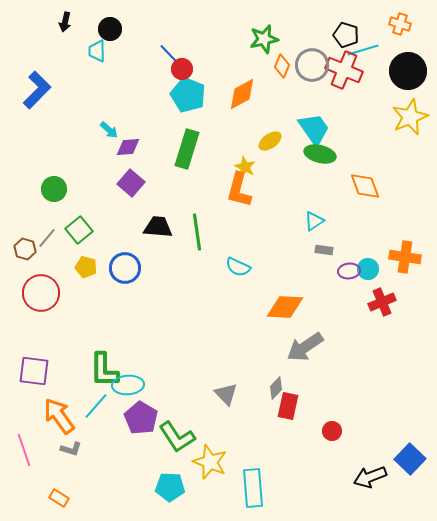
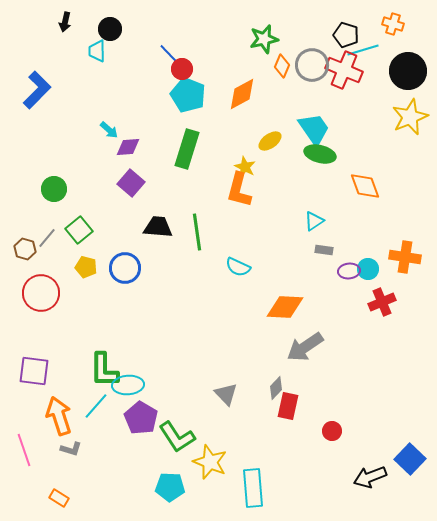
orange cross at (400, 24): moved 7 px left
orange arrow at (59, 416): rotated 18 degrees clockwise
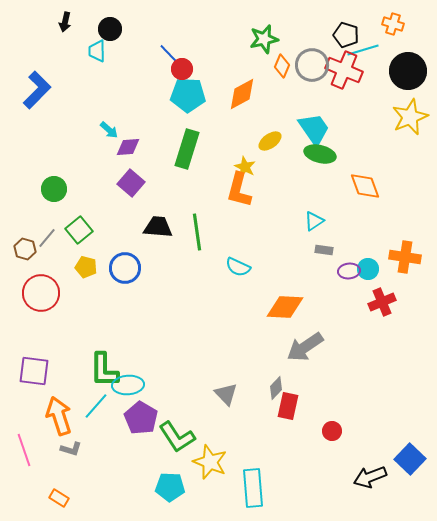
cyan pentagon at (188, 95): rotated 20 degrees counterclockwise
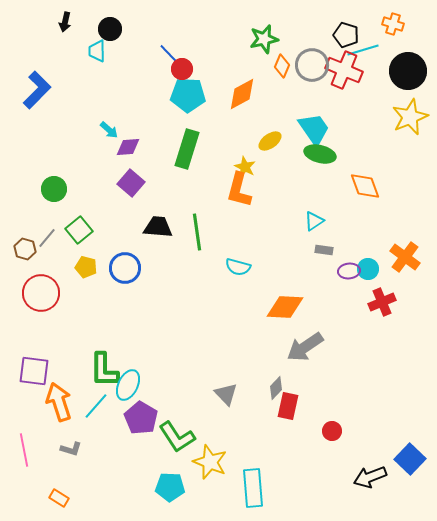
orange cross at (405, 257): rotated 28 degrees clockwise
cyan semicircle at (238, 267): rotated 10 degrees counterclockwise
cyan ellipse at (128, 385): rotated 60 degrees counterclockwise
orange arrow at (59, 416): moved 14 px up
pink line at (24, 450): rotated 8 degrees clockwise
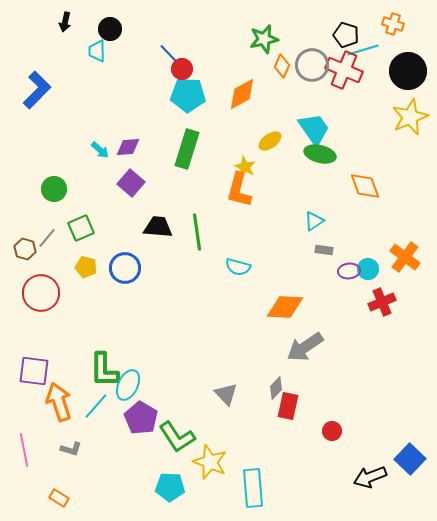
cyan arrow at (109, 130): moved 9 px left, 20 px down
green square at (79, 230): moved 2 px right, 2 px up; rotated 16 degrees clockwise
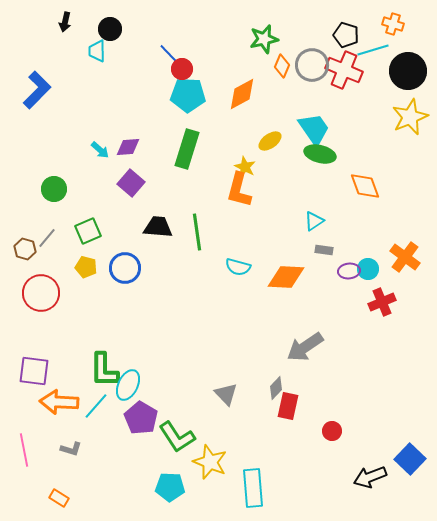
cyan line at (363, 50): moved 10 px right
green square at (81, 228): moved 7 px right, 3 px down
orange diamond at (285, 307): moved 1 px right, 30 px up
orange arrow at (59, 402): rotated 69 degrees counterclockwise
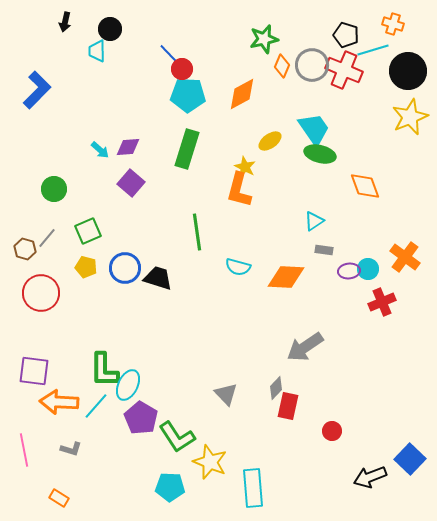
black trapezoid at (158, 227): moved 51 px down; rotated 12 degrees clockwise
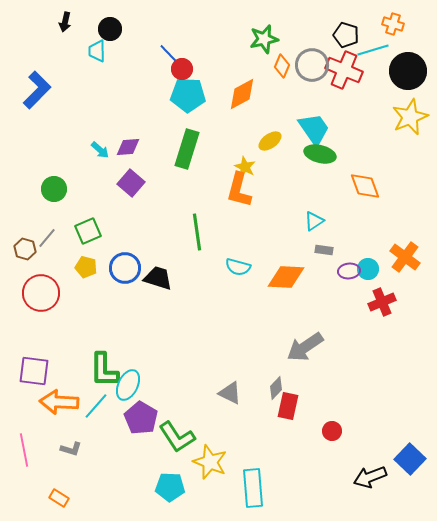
gray triangle at (226, 394): moved 4 px right, 1 px up; rotated 20 degrees counterclockwise
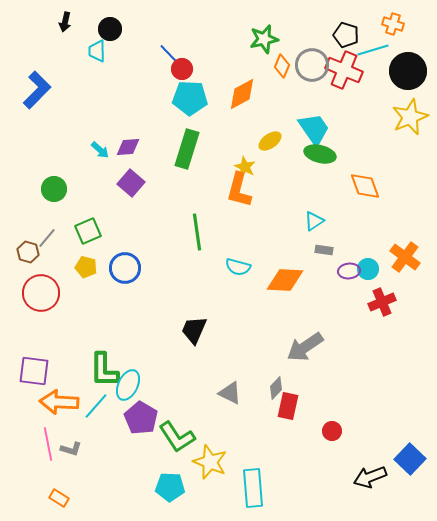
cyan pentagon at (188, 95): moved 2 px right, 3 px down
brown hexagon at (25, 249): moved 3 px right, 3 px down
orange diamond at (286, 277): moved 1 px left, 3 px down
black trapezoid at (158, 278): moved 36 px right, 52 px down; rotated 84 degrees counterclockwise
pink line at (24, 450): moved 24 px right, 6 px up
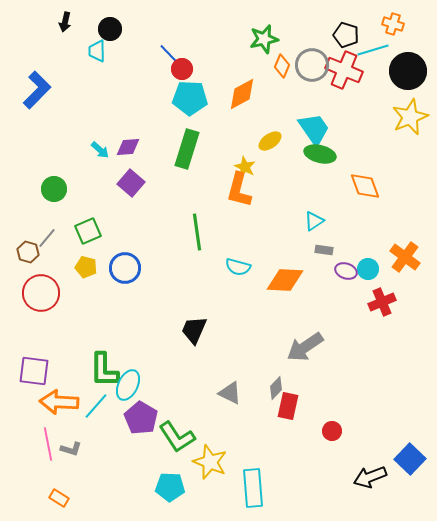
purple ellipse at (349, 271): moved 3 px left; rotated 25 degrees clockwise
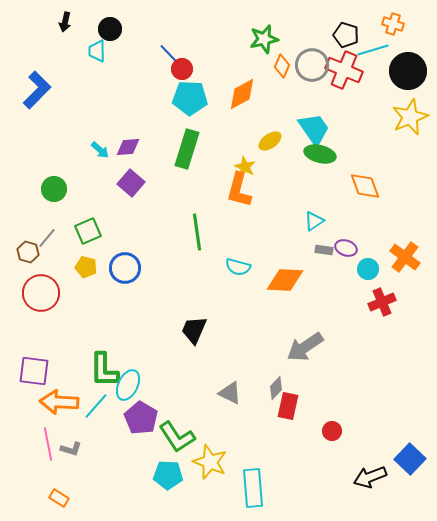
purple ellipse at (346, 271): moved 23 px up
cyan pentagon at (170, 487): moved 2 px left, 12 px up
